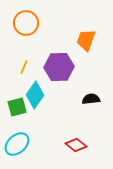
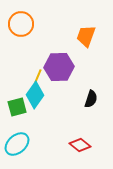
orange circle: moved 5 px left, 1 px down
orange trapezoid: moved 4 px up
yellow line: moved 14 px right, 9 px down
black semicircle: rotated 114 degrees clockwise
red diamond: moved 4 px right
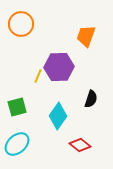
cyan diamond: moved 23 px right, 21 px down
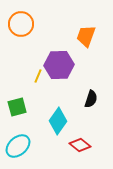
purple hexagon: moved 2 px up
cyan diamond: moved 5 px down
cyan ellipse: moved 1 px right, 2 px down
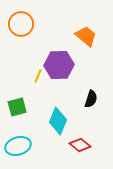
orange trapezoid: rotated 110 degrees clockwise
cyan diamond: rotated 12 degrees counterclockwise
cyan ellipse: rotated 25 degrees clockwise
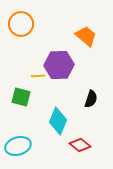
yellow line: rotated 64 degrees clockwise
green square: moved 4 px right, 10 px up; rotated 30 degrees clockwise
